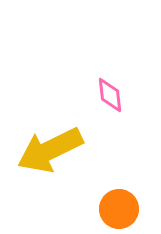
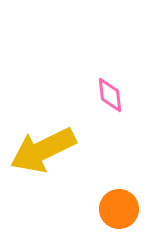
yellow arrow: moved 7 px left
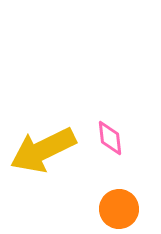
pink diamond: moved 43 px down
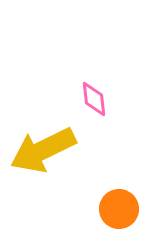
pink diamond: moved 16 px left, 39 px up
